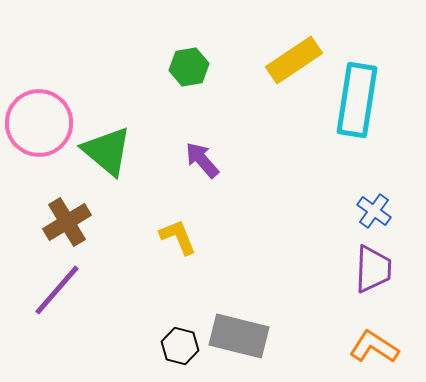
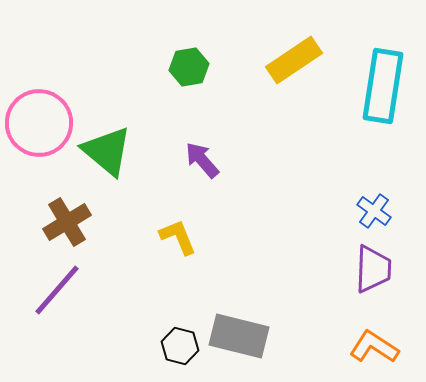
cyan rectangle: moved 26 px right, 14 px up
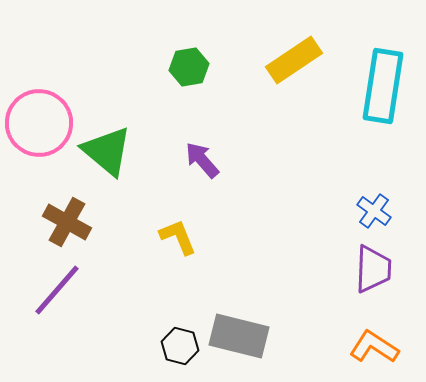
brown cross: rotated 30 degrees counterclockwise
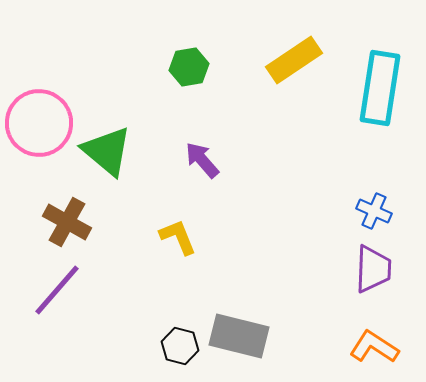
cyan rectangle: moved 3 px left, 2 px down
blue cross: rotated 12 degrees counterclockwise
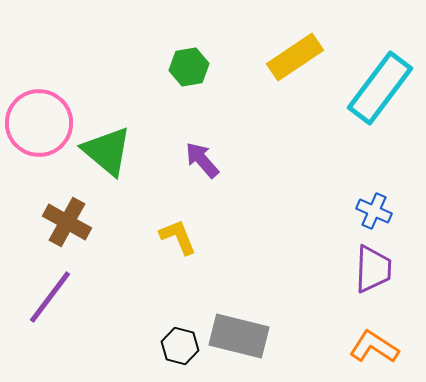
yellow rectangle: moved 1 px right, 3 px up
cyan rectangle: rotated 28 degrees clockwise
purple line: moved 7 px left, 7 px down; rotated 4 degrees counterclockwise
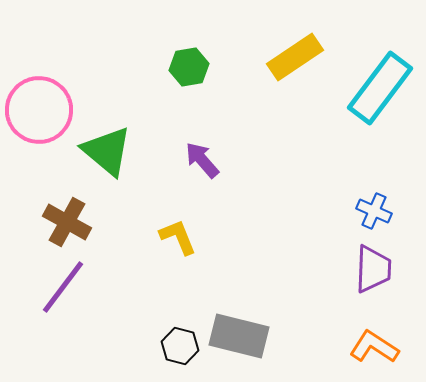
pink circle: moved 13 px up
purple line: moved 13 px right, 10 px up
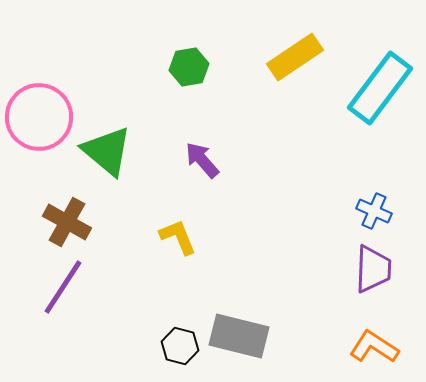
pink circle: moved 7 px down
purple line: rotated 4 degrees counterclockwise
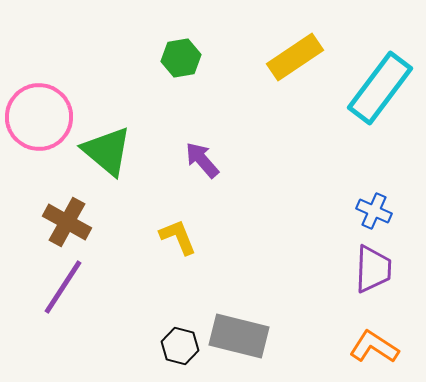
green hexagon: moved 8 px left, 9 px up
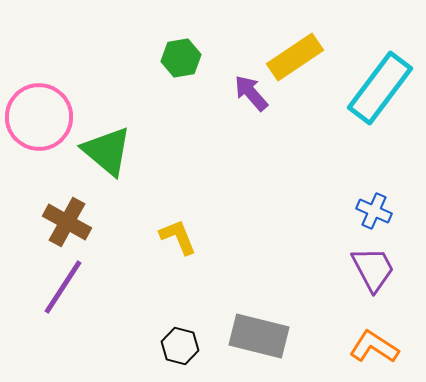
purple arrow: moved 49 px right, 67 px up
purple trapezoid: rotated 30 degrees counterclockwise
gray rectangle: moved 20 px right
